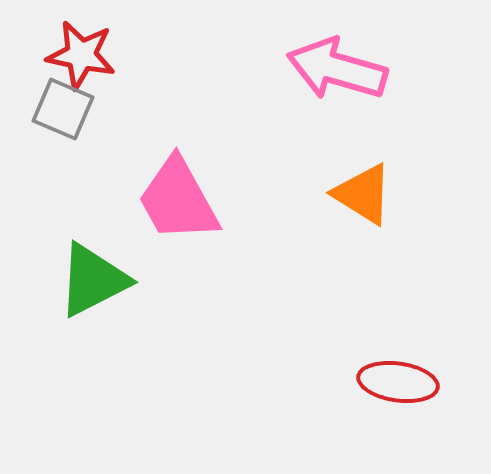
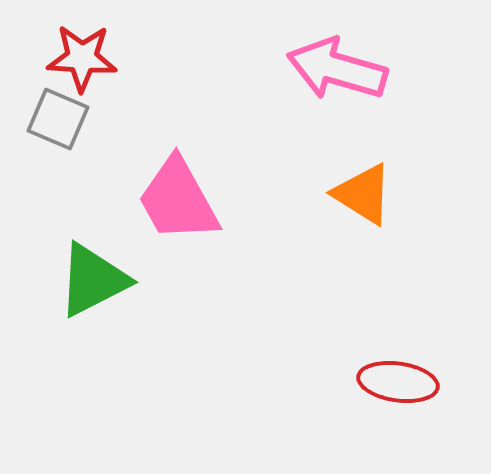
red star: moved 1 px right, 3 px down; rotated 8 degrees counterclockwise
gray square: moved 5 px left, 10 px down
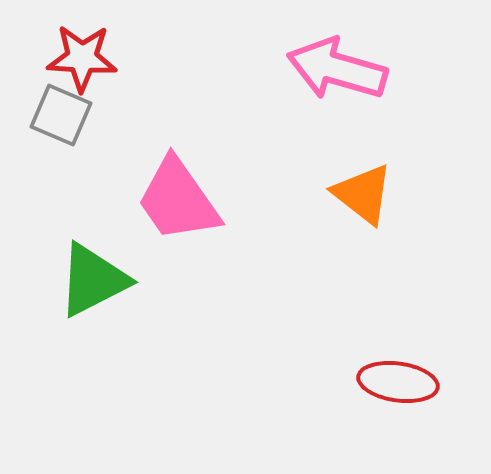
gray square: moved 3 px right, 4 px up
orange triangle: rotated 6 degrees clockwise
pink trapezoid: rotated 6 degrees counterclockwise
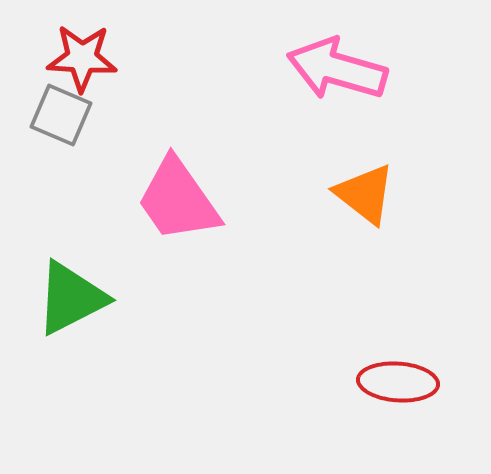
orange triangle: moved 2 px right
green triangle: moved 22 px left, 18 px down
red ellipse: rotated 4 degrees counterclockwise
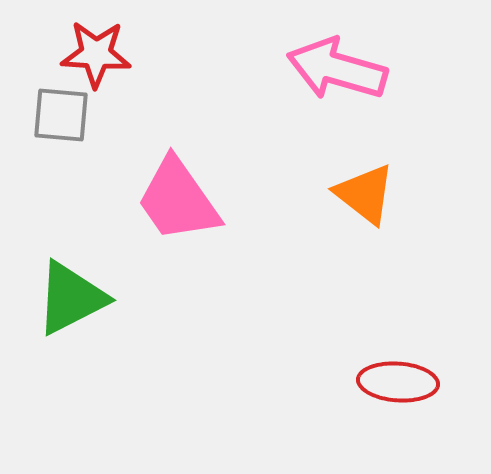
red star: moved 14 px right, 4 px up
gray square: rotated 18 degrees counterclockwise
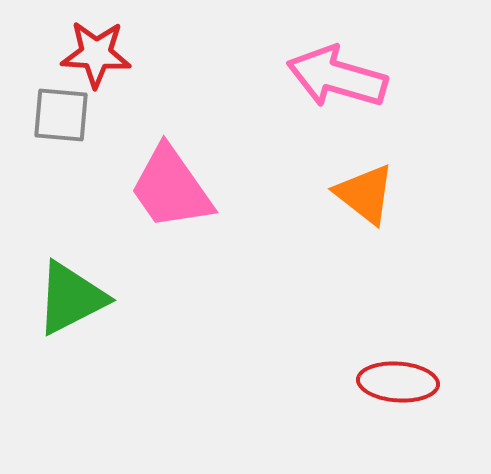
pink arrow: moved 8 px down
pink trapezoid: moved 7 px left, 12 px up
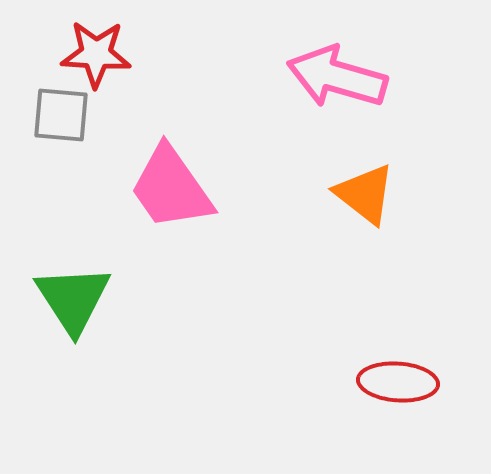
green triangle: moved 2 px right, 1 px down; rotated 36 degrees counterclockwise
